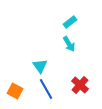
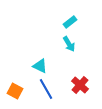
cyan triangle: rotated 28 degrees counterclockwise
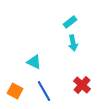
cyan arrow: moved 4 px right, 1 px up; rotated 21 degrees clockwise
cyan triangle: moved 6 px left, 4 px up
red cross: moved 2 px right
blue line: moved 2 px left, 2 px down
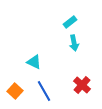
cyan arrow: moved 1 px right
orange square: rotated 14 degrees clockwise
